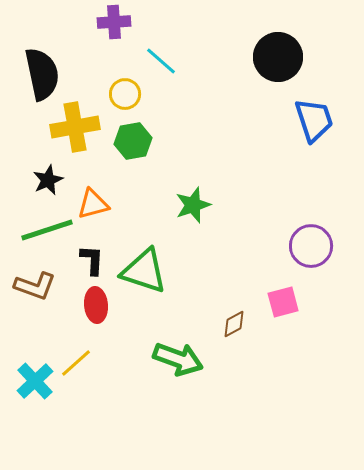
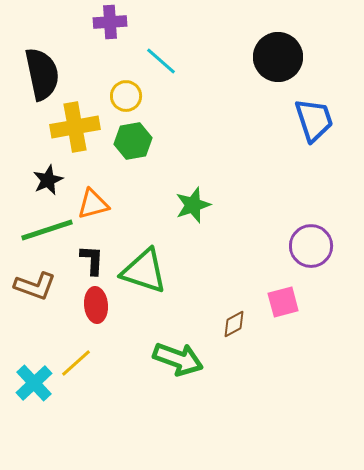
purple cross: moved 4 px left
yellow circle: moved 1 px right, 2 px down
cyan cross: moved 1 px left, 2 px down
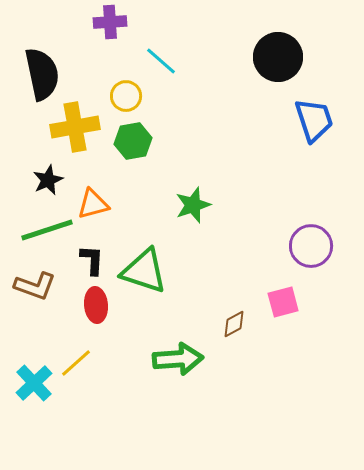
green arrow: rotated 24 degrees counterclockwise
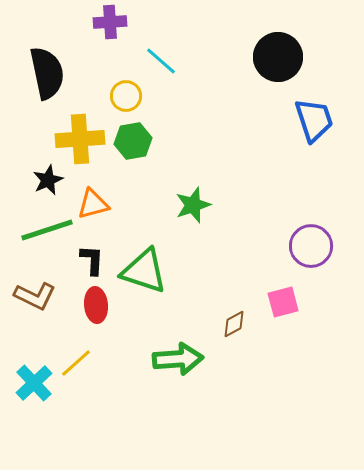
black semicircle: moved 5 px right, 1 px up
yellow cross: moved 5 px right, 12 px down; rotated 6 degrees clockwise
brown L-shape: moved 10 px down; rotated 6 degrees clockwise
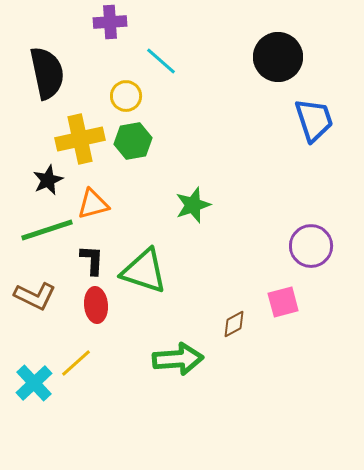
yellow cross: rotated 9 degrees counterclockwise
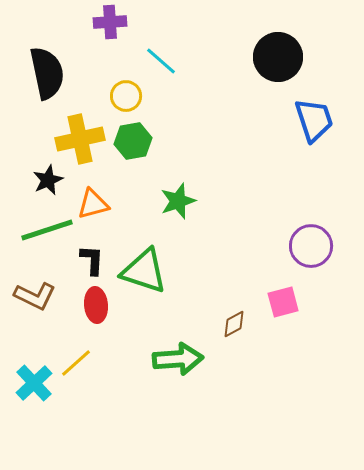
green star: moved 15 px left, 4 px up
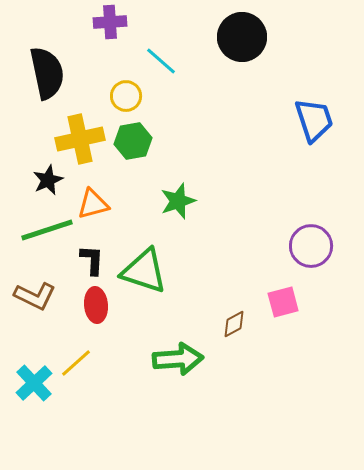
black circle: moved 36 px left, 20 px up
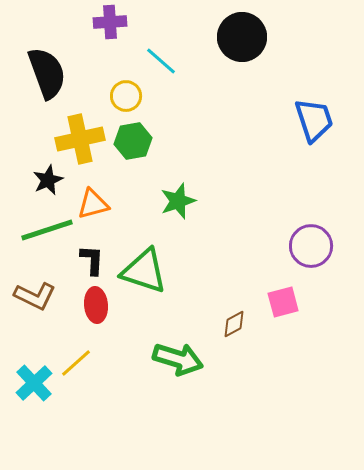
black semicircle: rotated 8 degrees counterclockwise
green arrow: rotated 21 degrees clockwise
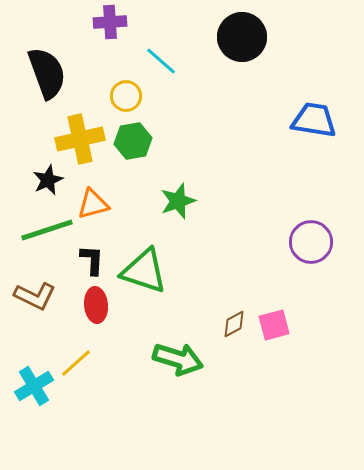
blue trapezoid: rotated 63 degrees counterclockwise
purple circle: moved 4 px up
pink square: moved 9 px left, 23 px down
cyan cross: moved 3 px down; rotated 12 degrees clockwise
